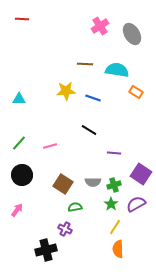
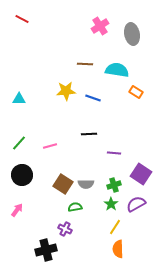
red line: rotated 24 degrees clockwise
gray ellipse: rotated 20 degrees clockwise
black line: moved 4 px down; rotated 35 degrees counterclockwise
gray semicircle: moved 7 px left, 2 px down
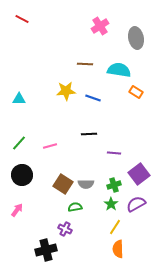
gray ellipse: moved 4 px right, 4 px down
cyan semicircle: moved 2 px right
purple square: moved 2 px left; rotated 20 degrees clockwise
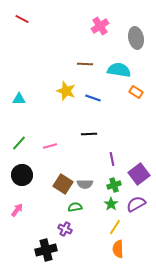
yellow star: rotated 24 degrees clockwise
purple line: moved 2 px left, 6 px down; rotated 72 degrees clockwise
gray semicircle: moved 1 px left
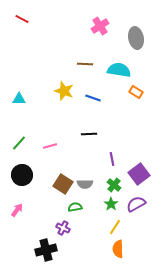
yellow star: moved 2 px left
green cross: rotated 32 degrees counterclockwise
purple cross: moved 2 px left, 1 px up
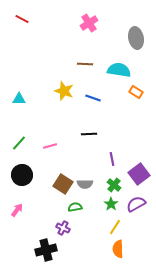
pink cross: moved 11 px left, 3 px up
